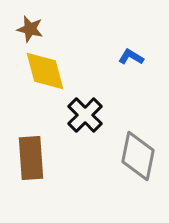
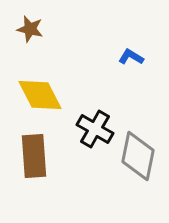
yellow diamond: moved 5 px left, 24 px down; rotated 12 degrees counterclockwise
black cross: moved 10 px right, 14 px down; rotated 15 degrees counterclockwise
brown rectangle: moved 3 px right, 2 px up
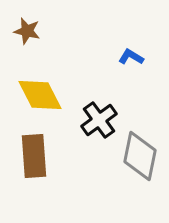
brown star: moved 3 px left, 2 px down
black cross: moved 4 px right, 9 px up; rotated 24 degrees clockwise
gray diamond: moved 2 px right
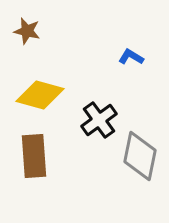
yellow diamond: rotated 48 degrees counterclockwise
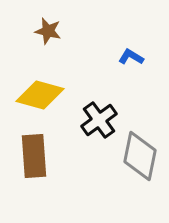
brown star: moved 21 px right
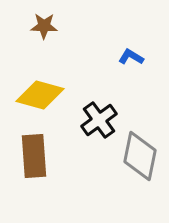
brown star: moved 4 px left, 5 px up; rotated 12 degrees counterclockwise
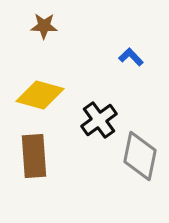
blue L-shape: rotated 15 degrees clockwise
